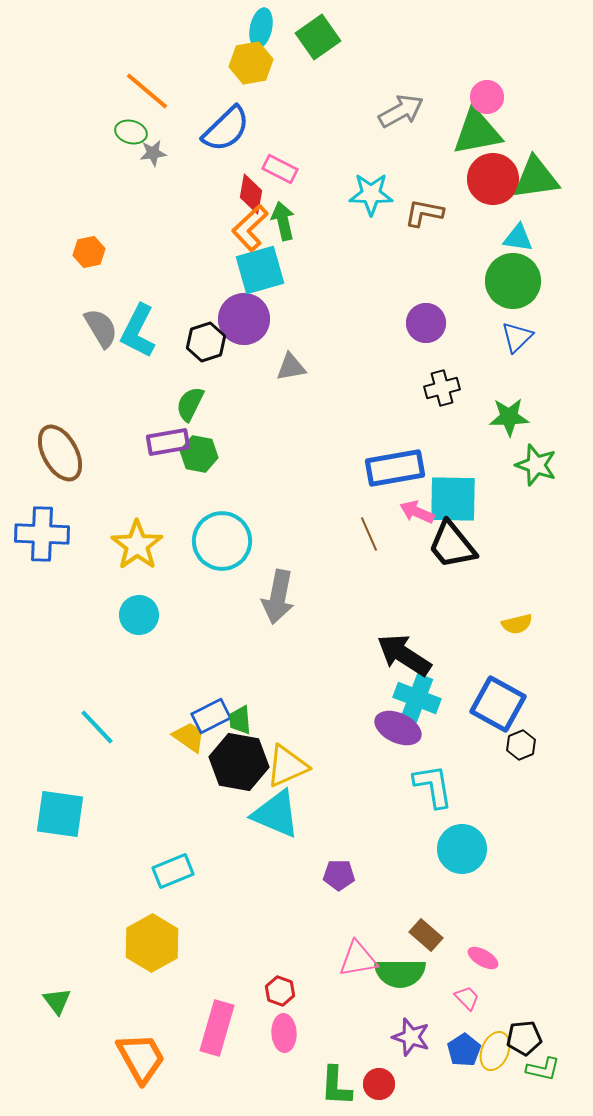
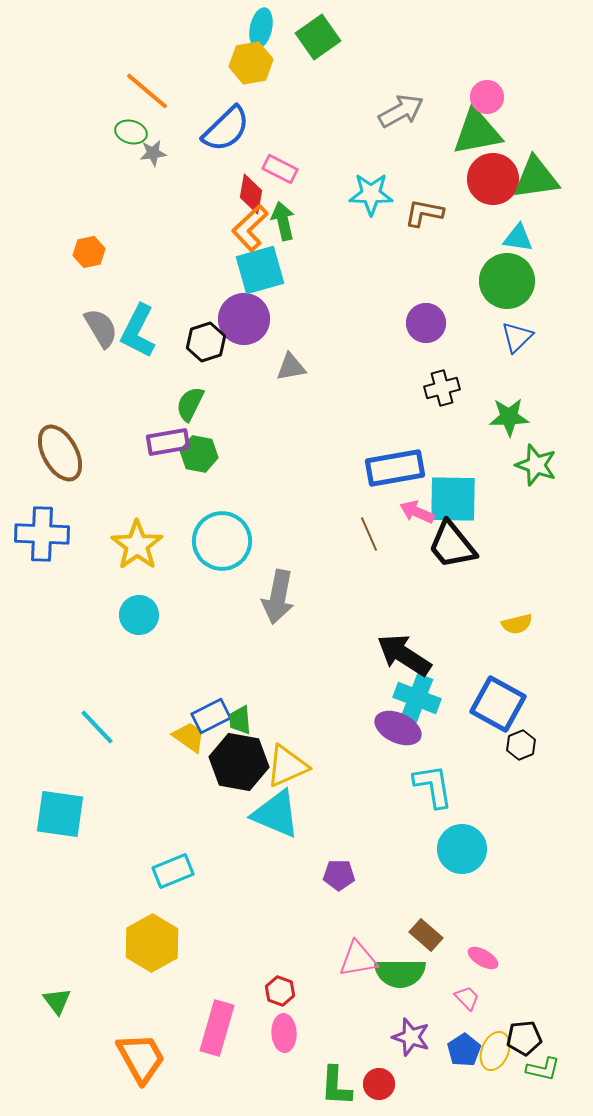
green circle at (513, 281): moved 6 px left
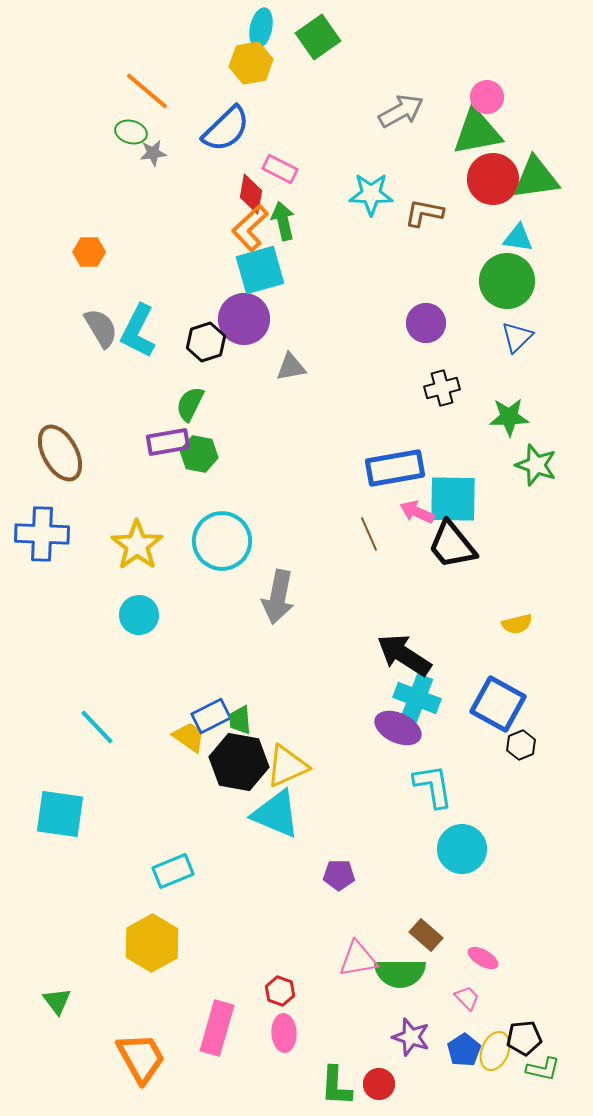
orange hexagon at (89, 252): rotated 12 degrees clockwise
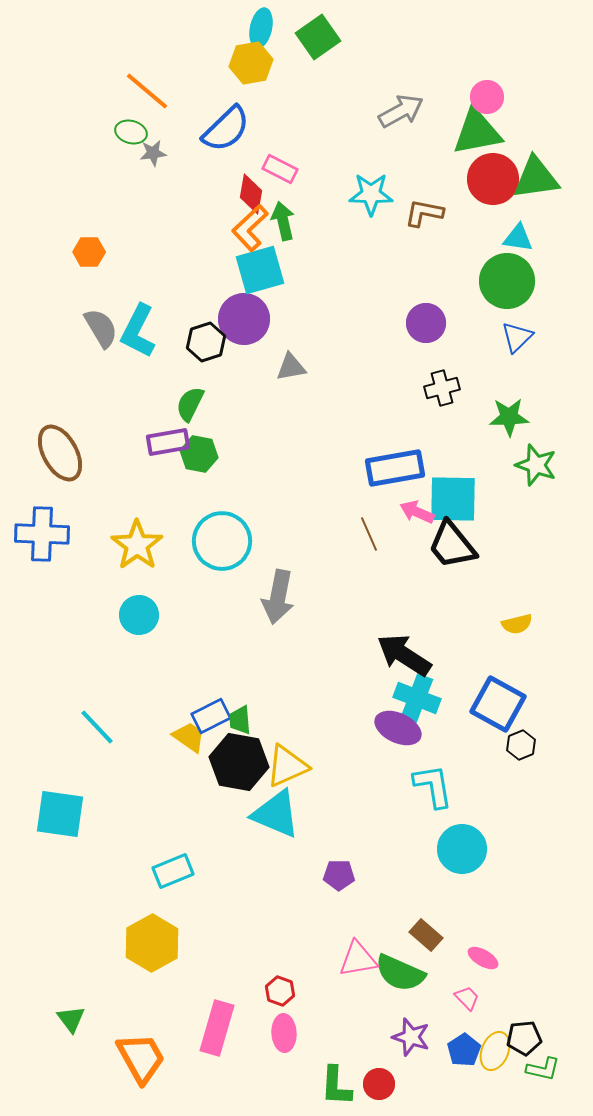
green semicircle at (400, 973): rotated 24 degrees clockwise
green triangle at (57, 1001): moved 14 px right, 18 px down
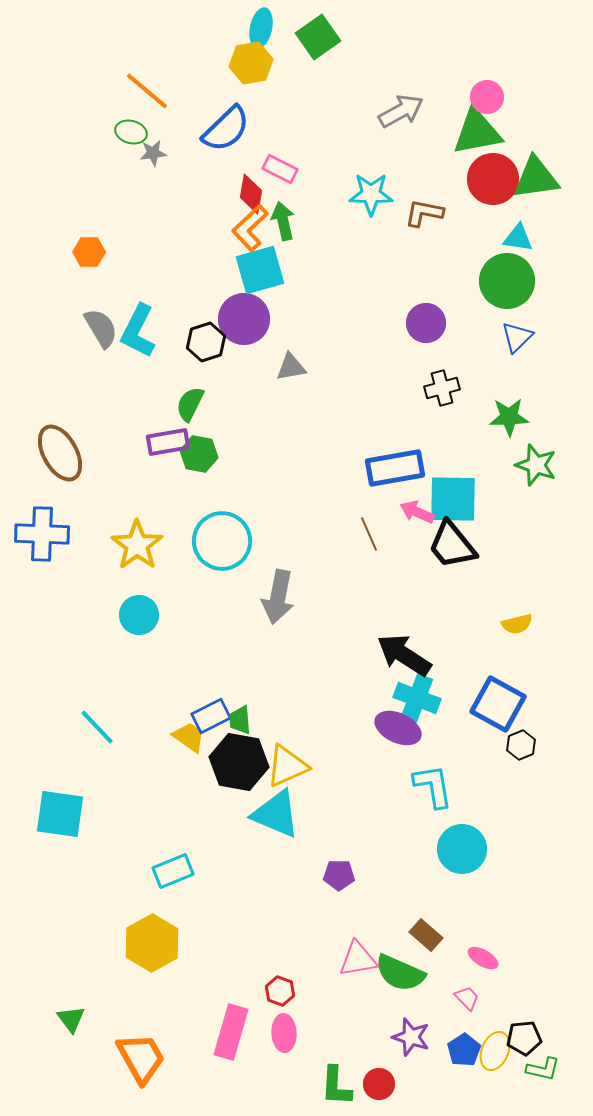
pink rectangle at (217, 1028): moved 14 px right, 4 px down
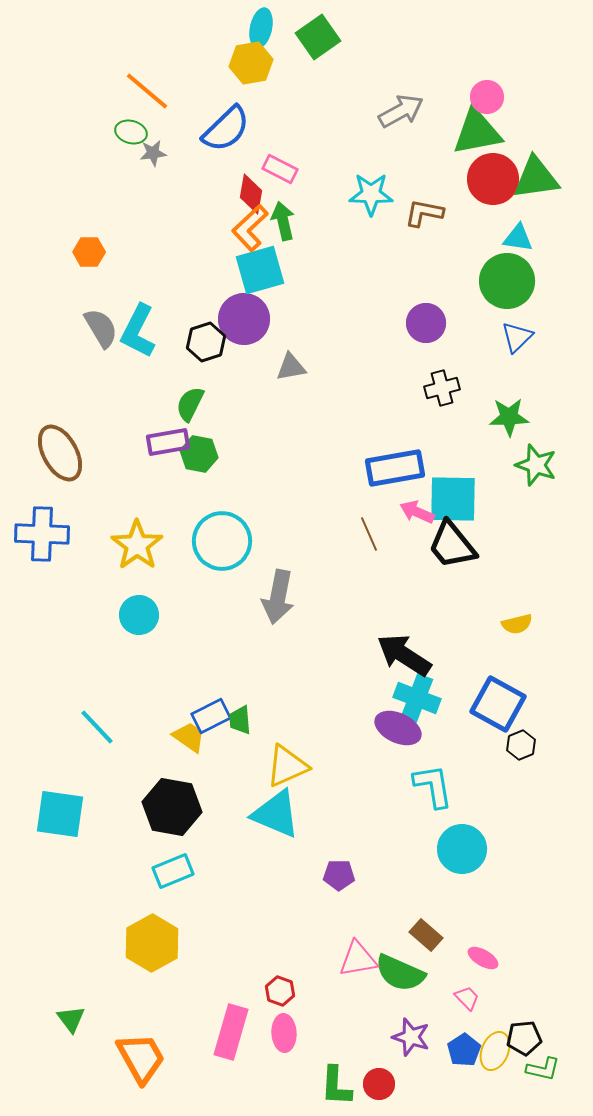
black hexagon at (239, 762): moved 67 px left, 45 px down
